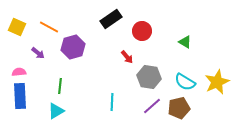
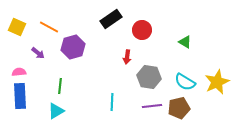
red circle: moved 1 px up
red arrow: rotated 48 degrees clockwise
purple line: rotated 36 degrees clockwise
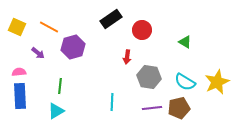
purple line: moved 2 px down
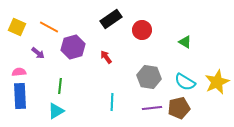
red arrow: moved 21 px left; rotated 136 degrees clockwise
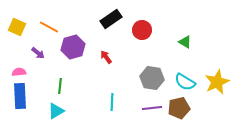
gray hexagon: moved 3 px right, 1 px down
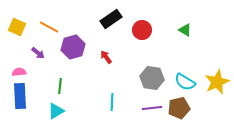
green triangle: moved 12 px up
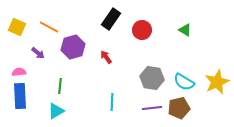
black rectangle: rotated 20 degrees counterclockwise
cyan semicircle: moved 1 px left
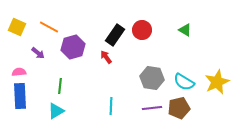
black rectangle: moved 4 px right, 16 px down
cyan line: moved 1 px left, 4 px down
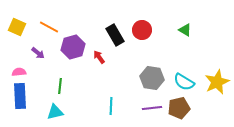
black rectangle: rotated 65 degrees counterclockwise
red arrow: moved 7 px left
cyan triangle: moved 1 px left, 1 px down; rotated 18 degrees clockwise
